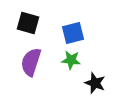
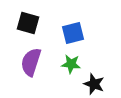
green star: moved 4 px down
black star: moved 1 px left, 1 px down
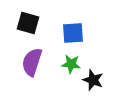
blue square: rotated 10 degrees clockwise
purple semicircle: moved 1 px right
black star: moved 1 px left, 4 px up
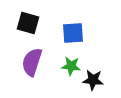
green star: moved 2 px down
black star: rotated 15 degrees counterclockwise
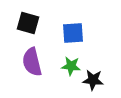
purple semicircle: rotated 32 degrees counterclockwise
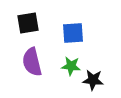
black square: rotated 25 degrees counterclockwise
